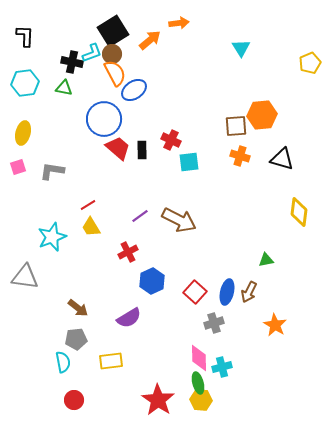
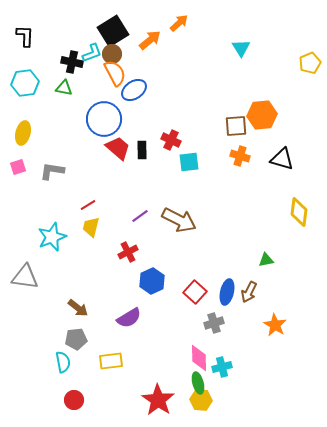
orange arrow at (179, 23): rotated 36 degrees counterclockwise
yellow trapezoid at (91, 227): rotated 45 degrees clockwise
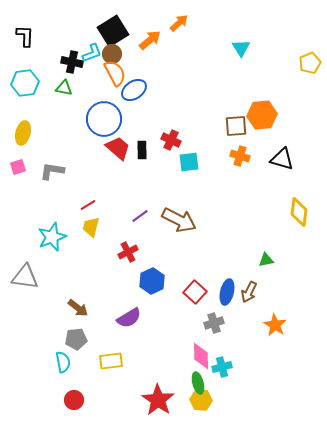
pink diamond at (199, 358): moved 2 px right, 2 px up
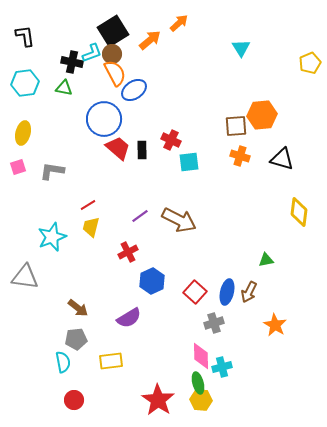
black L-shape at (25, 36): rotated 10 degrees counterclockwise
